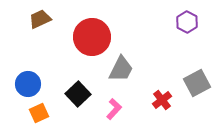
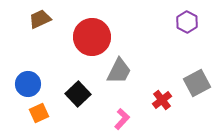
gray trapezoid: moved 2 px left, 2 px down
pink L-shape: moved 8 px right, 10 px down
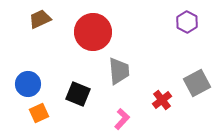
red circle: moved 1 px right, 5 px up
gray trapezoid: rotated 32 degrees counterclockwise
black square: rotated 25 degrees counterclockwise
